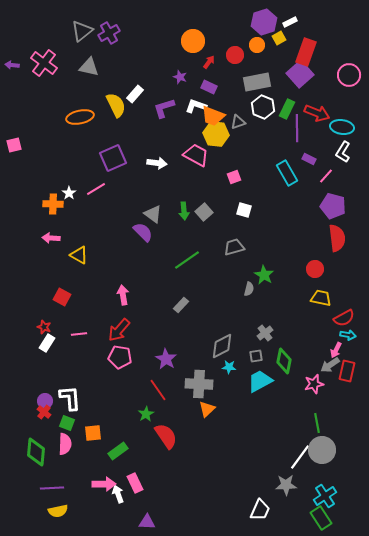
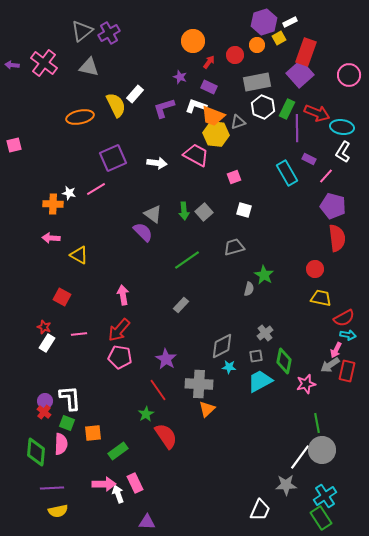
white star at (69, 193): rotated 24 degrees counterclockwise
pink star at (314, 384): moved 8 px left
pink semicircle at (65, 444): moved 4 px left
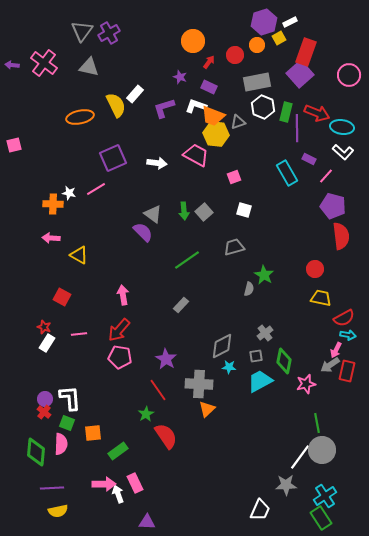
gray triangle at (82, 31): rotated 15 degrees counterclockwise
green rectangle at (287, 109): moved 1 px left, 3 px down; rotated 12 degrees counterclockwise
white L-shape at (343, 152): rotated 80 degrees counterclockwise
red semicircle at (337, 238): moved 4 px right, 2 px up
purple circle at (45, 401): moved 2 px up
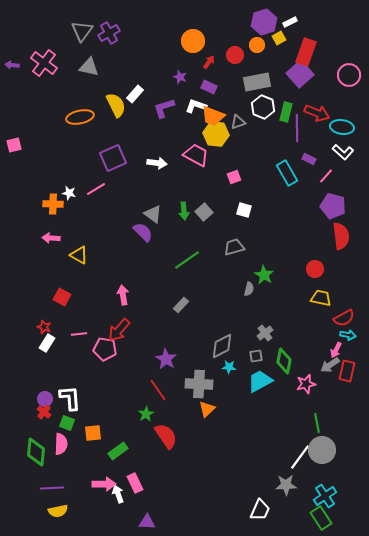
pink pentagon at (120, 357): moved 15 px left, 8 px up
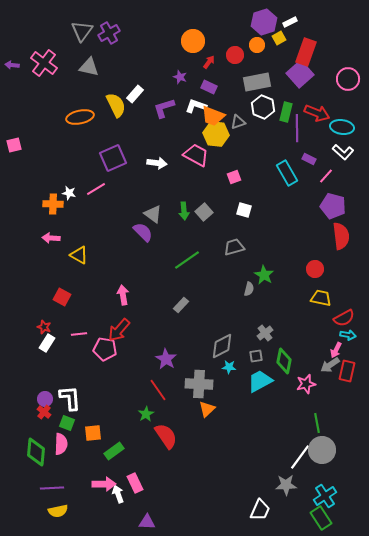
pink circle at (349, 75): moved 1 px left, 4 px down
green rectangle at (118, 451): moved 4 px left
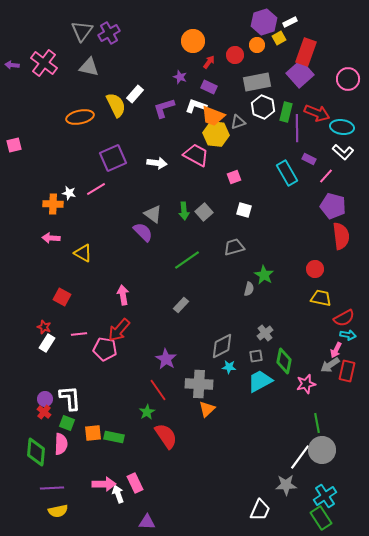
yellow triangle at (79, 255): moved 4 px right, 2 px up
green star at (146, 414): moved 1 px right, 2 px up
green rectangle at (114, 451): moved 14 px up; rotated 48 degrees clockwise
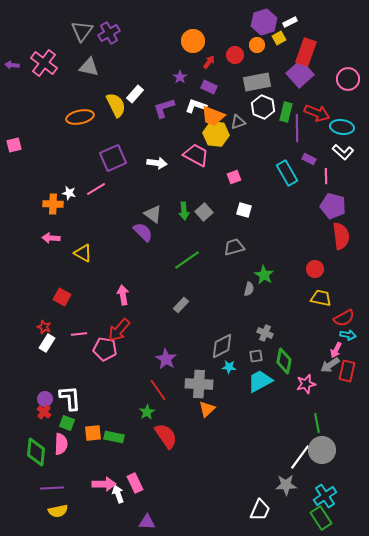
purple star at (180, 77): rotated 16 degrees clockwise
pink line at (326, 176): rotated 42 degrees counterclockwise
gray cross at (265, 333): rotated 28 degrees counterclockwise
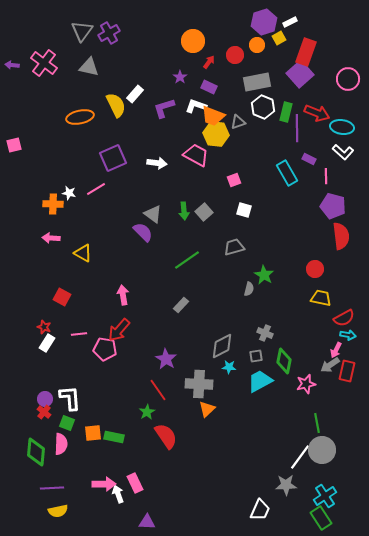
pink square at (234, 177): moved 3 px down
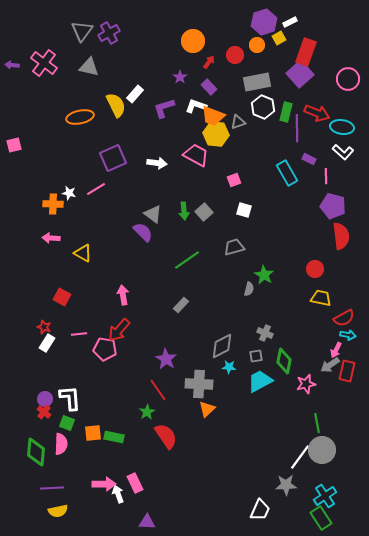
purple rectangle at (209, 87): rotated 21 degrees clockwise
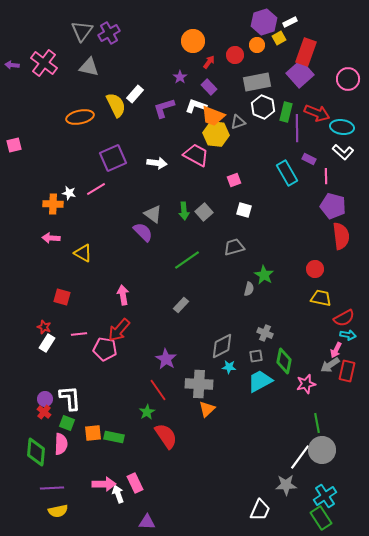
red square at (62, 297): rotated 12 degrees counterclockwise
